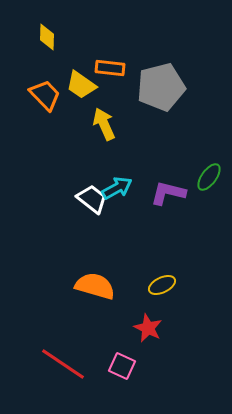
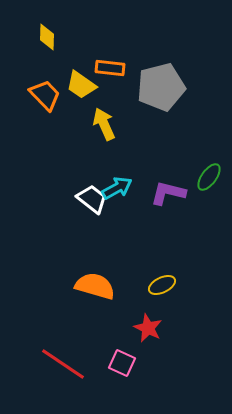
pink square: moved 3 px up
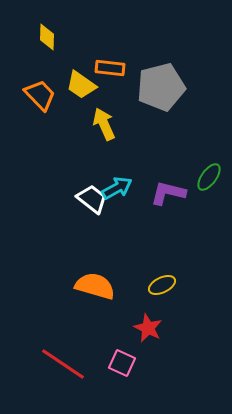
orange trapezoid: moved 5 px left
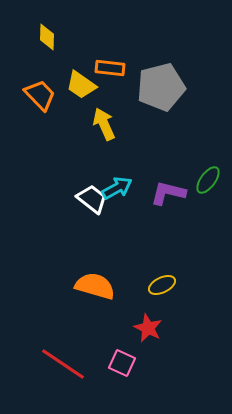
green ellipse: moved 1 px left, 3 px down
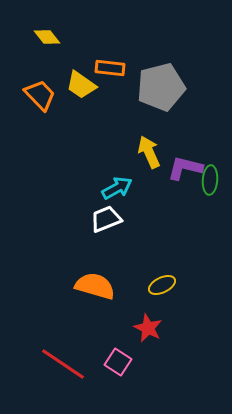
yellow diamond: rotated 40 degrees counterclockwise
yellow arrow: moved 45 px right, 28 px down
green ellipse: moved 2 px right; rotated 32 degrees counterclockwise
purple L-shape: moved 17 px right, 25 px up
white trapezoid: moved 14 px right, 20 px down; rotated 60 degrees counterclockwise
pink square: moved 4 px left, 1 px up; rotated 8 degrees clockwise
